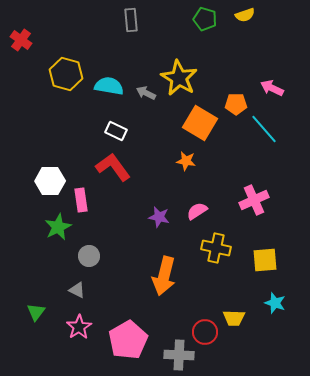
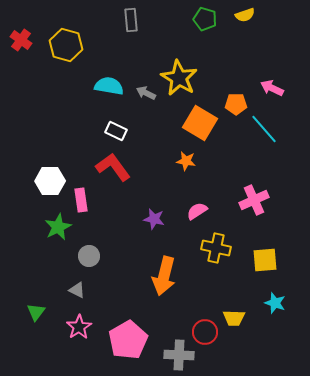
yellow hexagon: moved 29 px up
purple star: moved 5 px left, 2 px down
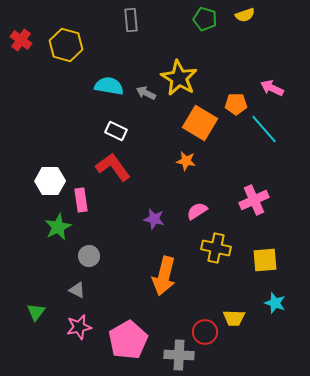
pink star: rotated 20 degrees clockwise
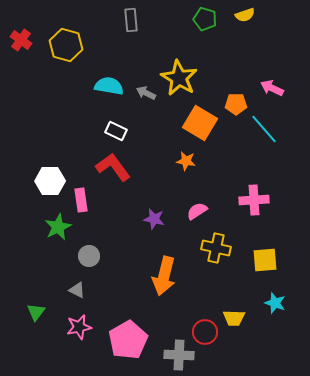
pink cross: rotated 20 degrees clockwise
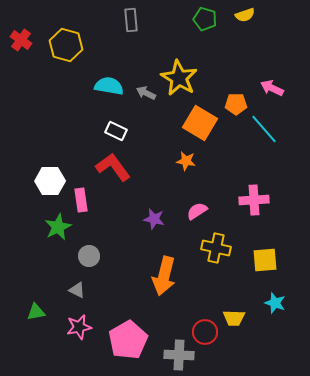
green triangle: rotated 42 degrees clockwise
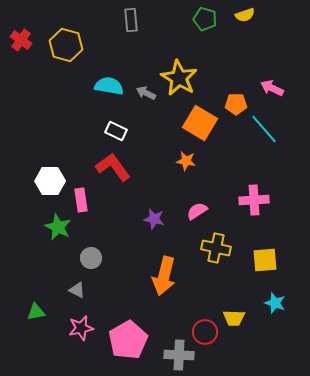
green star: rotated 20 degrees counterclockwise
gray circle: moved 2 px right, 2 px down
pink star: moved 2 px right, 1 px down
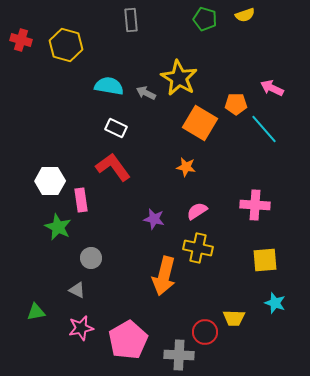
red cross: rotated 20 degrees counterclockwise
white rectangle: moved 3 px up
orange star: moved 6 px down
pink cross: moved 1 px right, 5 px down; rotated 8 degrees clockwise
yellow cross: moved 18 px left
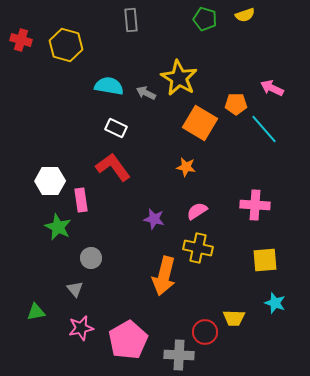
gray triangle: moved 2 px left, 1 px up; rotated 24 degrees clockwise
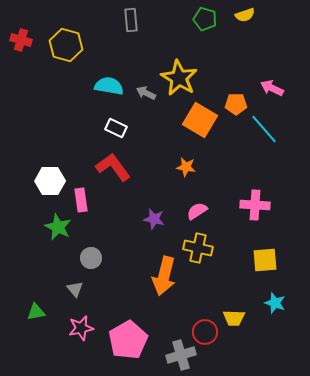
orange square: moved 3 px up
gray cross: moved 2 px right; rotated 20 degrees counterclockwise
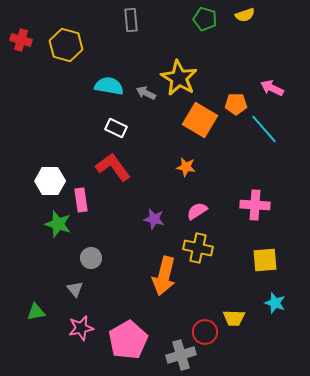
green star: moved 3 px up; rotated 8 degrees counterclockwise
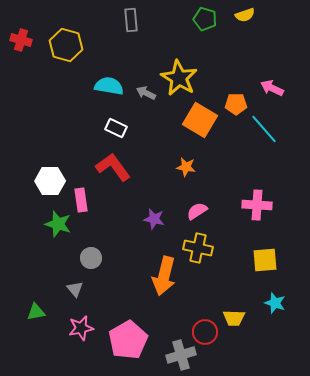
pink cross: moved 2 px right
